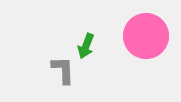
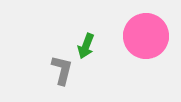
gray L-shape: moved 1 px left; rotated 16 degrees clockwise
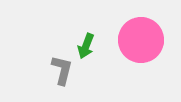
pink circle: moved 5 px left, 4 px down
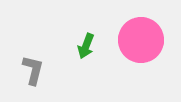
gray L-shape: moved 29 px left
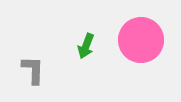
gray L-shape: rotated 12 degrees counterclockwise
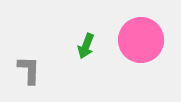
gray L-shape: moved 4 px left
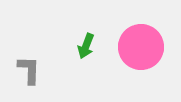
pink circle: moved 7 px down
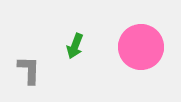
green arrow: moved 11 px left
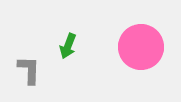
green arrow: moved 7 px left
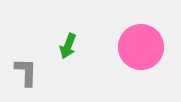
gray L-shape: moved 3 px left, 2 px down
